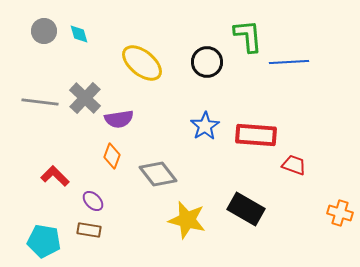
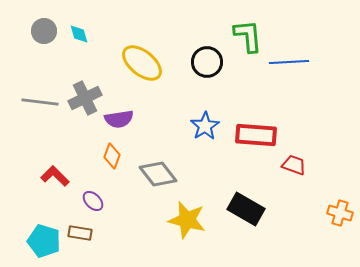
gray cross: rotated 20 degrees clockwise
brown rectangle: moved 9 px left, 3 px down
cyan pentagon: rotated 8 degrees clockwise
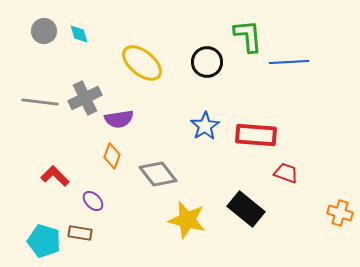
red trapezoid: moved 8 px left, 8 px down
black rectangle: rotated 9 degrees clockwise
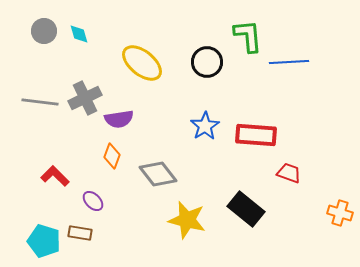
red trapezoid: moved 3 px right
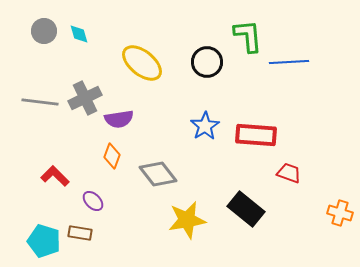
yellow star: rotated 24 degrees counterclockwise
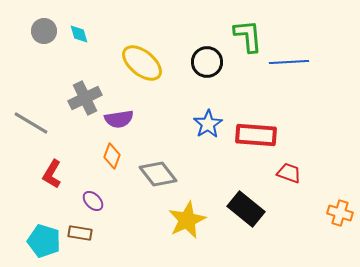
gray line: moved 9 px left, 21 px down; rotated 24 degrees clockwise
blue star: moved 3 px right, 2 px up
red L-shape: moved 3 px left, 2 px up; rotated 104 degrees counterclockwise
yellow star: rotated 15 degrees counterclockwise
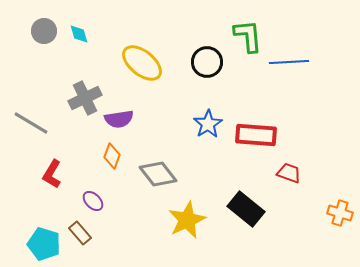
brown rectangle: rotated 40 degrees clockwise
cyan pentagon: moved 3 px down
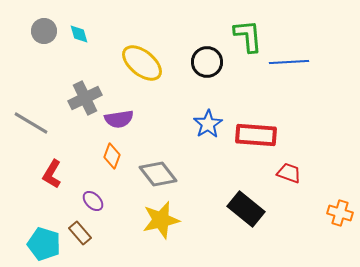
yellow star: moved 26 px left; rotated 12 degrees clockwise
